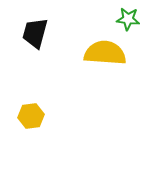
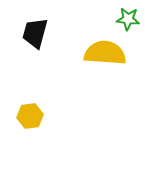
yellow hexagon: moved 1 px left
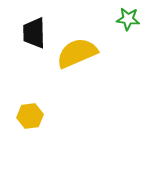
black trapezoid: moved 1 px left; rotated 16 degrees counterclockwise
yellow semicircle: moved 28 px left; rotated 27 degrees counterclockwise
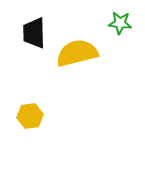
green star: moved 8 px left, 4 px down
yellow semicircle: rotated 9 degrees clockwise
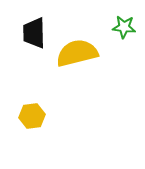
green star: moved 4 px right, 4 px down
yellow hexagon: moved 2 px right
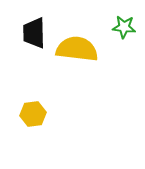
yellow semicircle: moved 4 px up; rotated 21 degrees clockwise
yellow hexagon: moved 1 px right, 2 px up
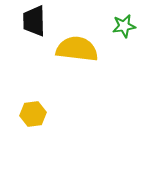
green star: moved 1 px up; rotated 15 degrees counterclockwise
black trapezoid: moved 12 px up
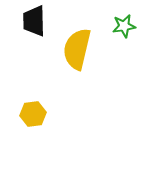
yellow semicircle: rotated 84 degrees counterclockwise
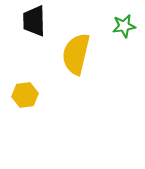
yellow semicircle: moved 1 px left, 5 px down
yellow hexagon: moved 8 px left, 19 px up
